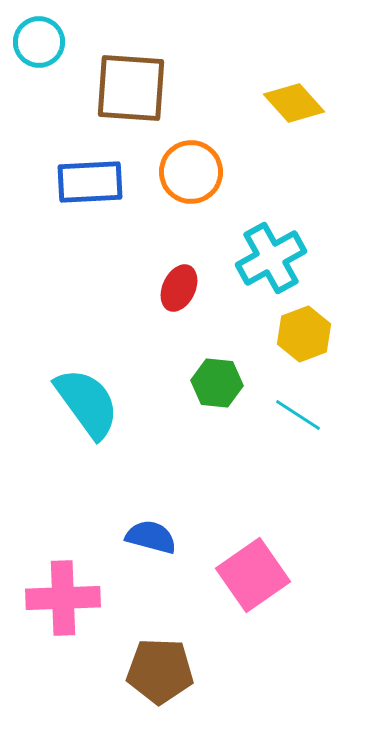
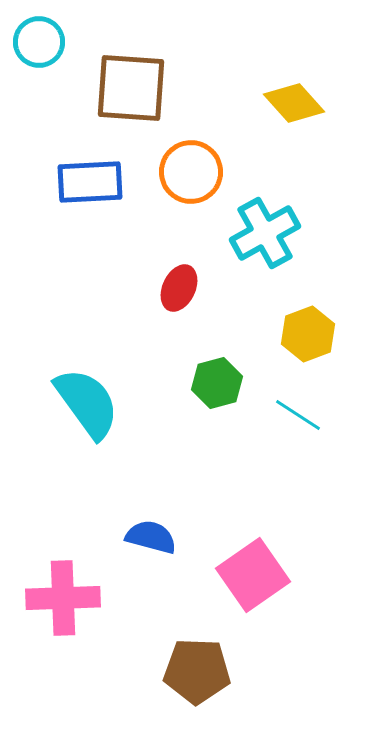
cyan cross: moved 6 px left, 25 px up
yellow hexagon: moved 4 px right
green hexagon: rotated 21 degrees counterclockwise
brown pentagon: moved 37 px right
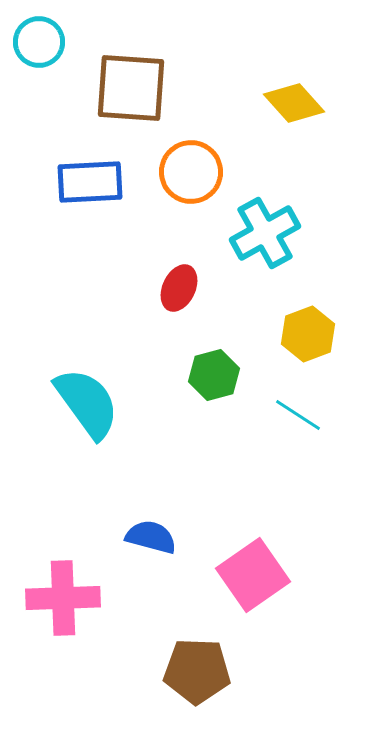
green hexagon: moved 3 px left, 8 px up
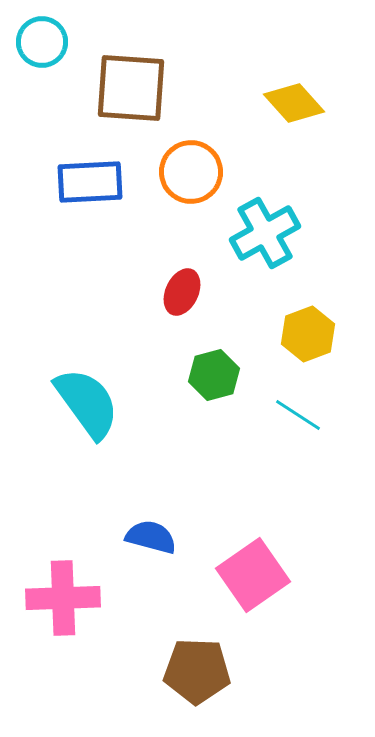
cyan circle: moved 3 px right
red ellipse: moved 3 px right, 4 px down
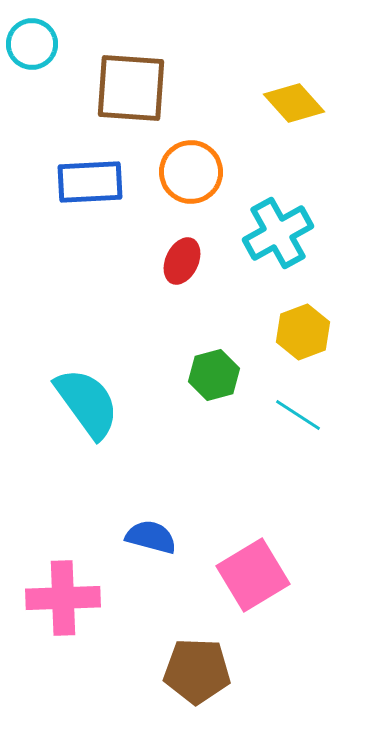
cyan circle: moved 10 px left, 2 px down
cyan cross: moved 13 px right
red ellipse: moved 31 px up
yellow hexagon: moved 5 px left, 2 px up
pink square: rotated 4 degrees clockwise
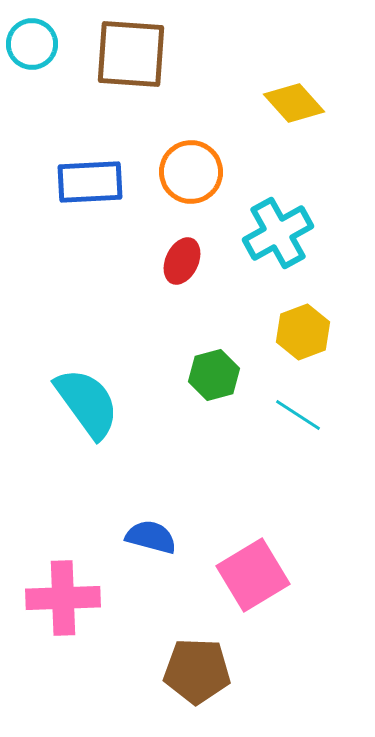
brown square: moved 34 px up
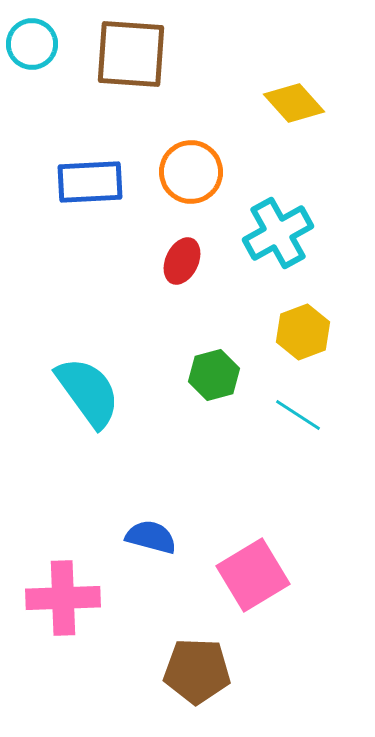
cyan semicircle: moved 1 px right, 11 px up
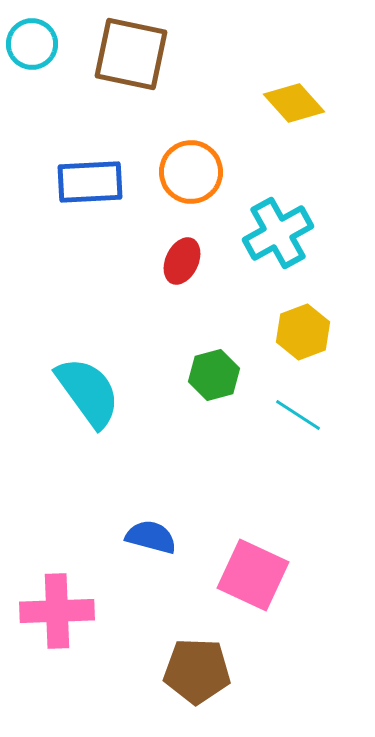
brown square: rotated 8 degrees clockwise
pink square: rotated 34 degrees counterclockwise
pink cross: moved 6 px left, 13 px down
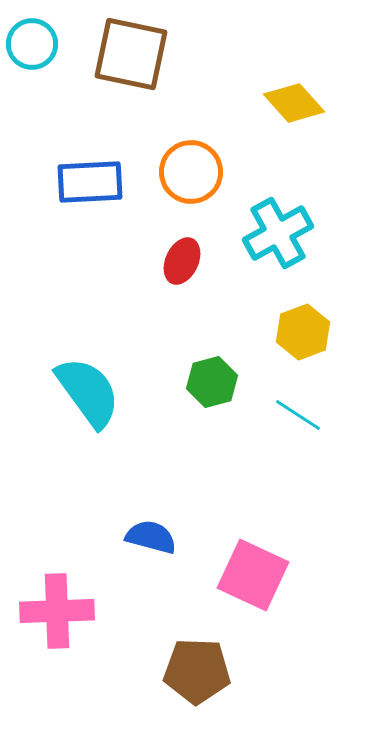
green hexagon: moved 2 px left, 7 px down
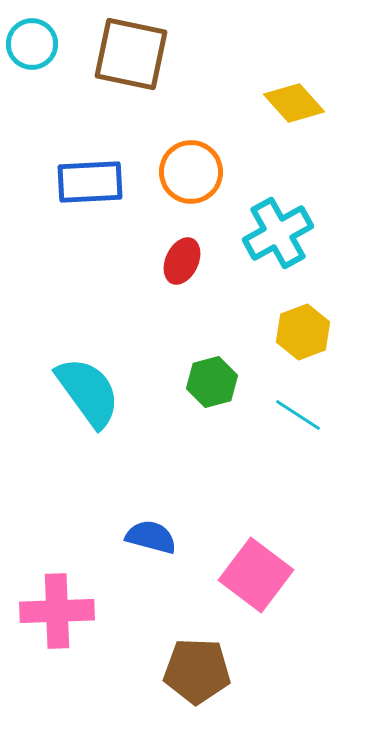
pink square: moved 3 px right; rotated 12 degrees clockwise
